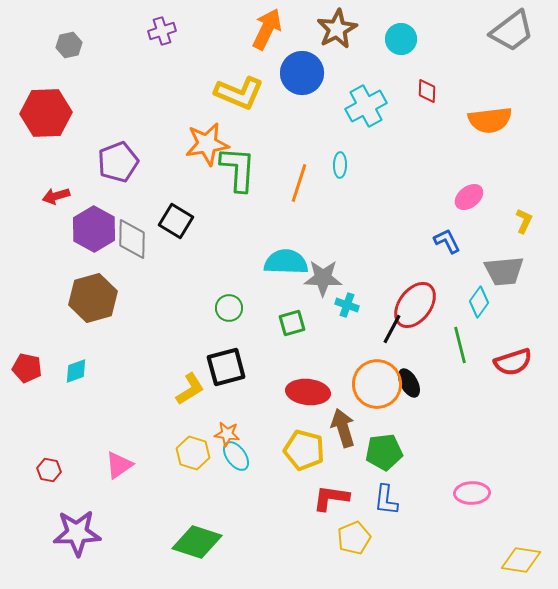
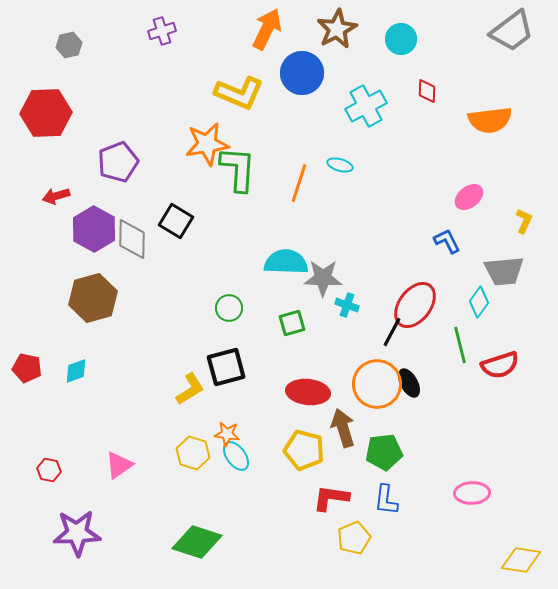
cyan ellipse at (340, 165): rotated 75 degrees counterclockwise
black line at (392, 329): moved 3 px down
red semicircle at (513, 362): moved 13 px left, 3 px down
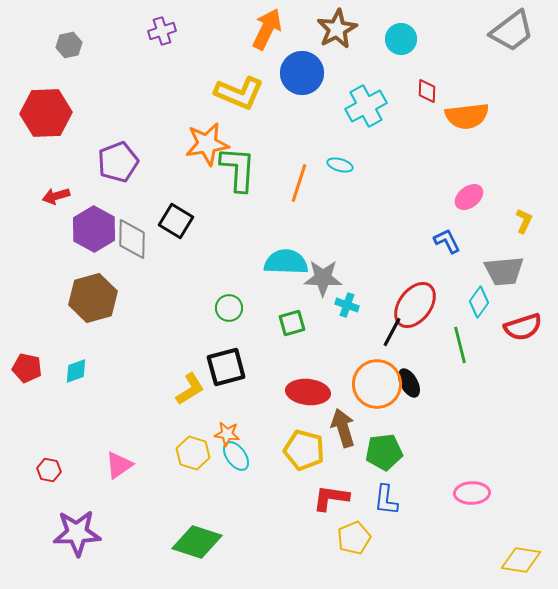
orange semicircle at (490, 120): moved 23 px left, 4 px up
red semicircle at (500, 365): moved 23 px right, 38 px up
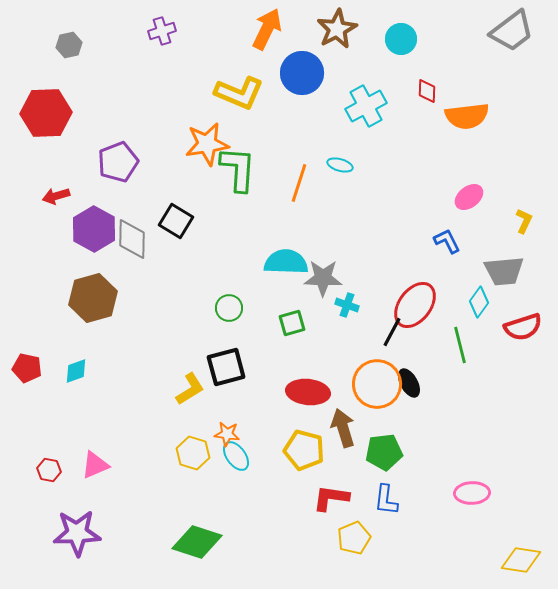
pink triangle at (119, 465): moved 24 px left; rotated 12 degrees clockwise
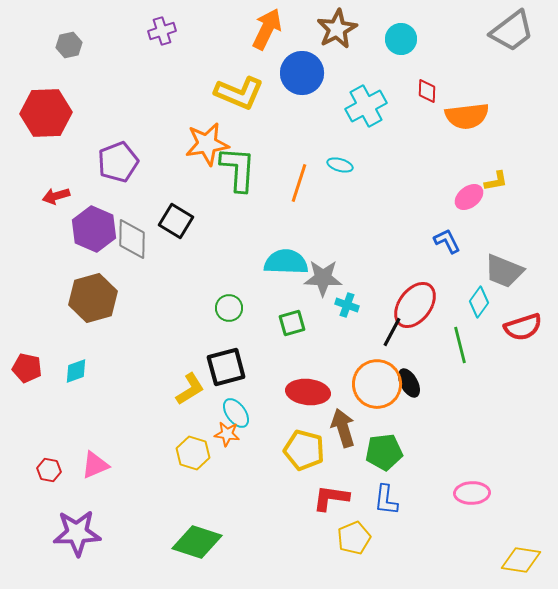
yellow L-shape at (524, 221): moved 28 px left, 40 px up; rotated 55 degrees clockwise
purple hexagon at (94, 229): rotated 6 degrees counterclockwise
gray trapezoid at (504, 271): rotated 27 degrees clockwise
cyan ellipse at (236, 456): moved 43 px up
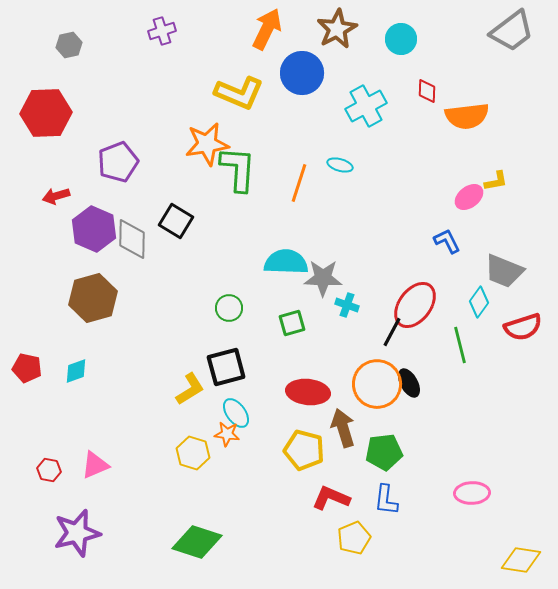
red L-shape at (331, 498): rotated 15 degrees clockwise
purple star at (77, 533): rotated 12 degrees counterclockwise
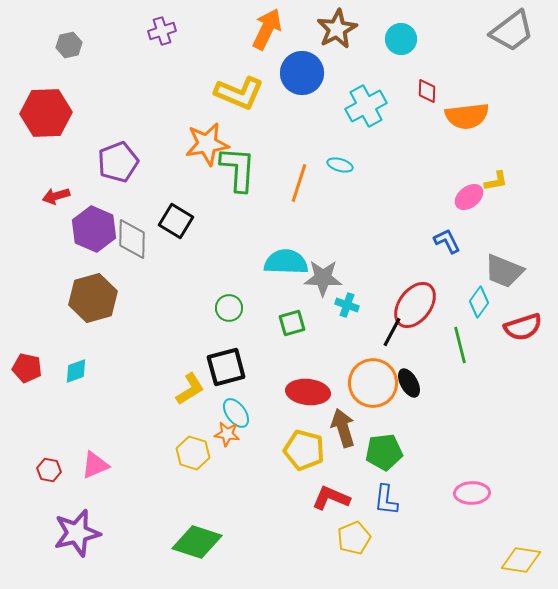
orange circle at (377, 384): moved 4 px left, 1 px up
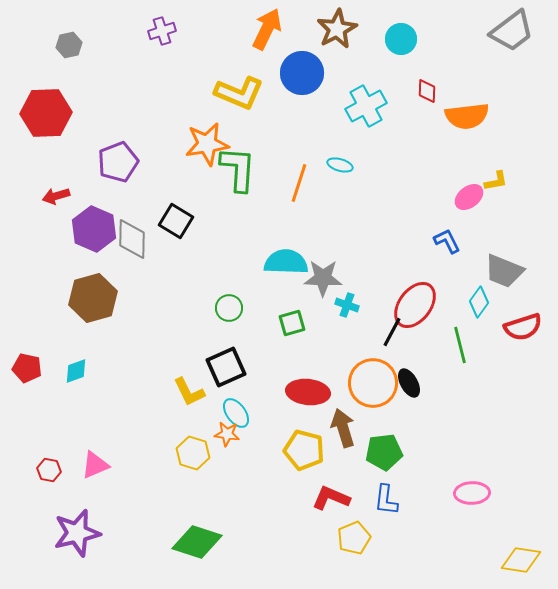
black square at (226, 367): rotated 9 degrees counterclockwise
yellow L-shape at (190, 389): moved 1 px left, 3 px down; rotated 96 degrees clockwise
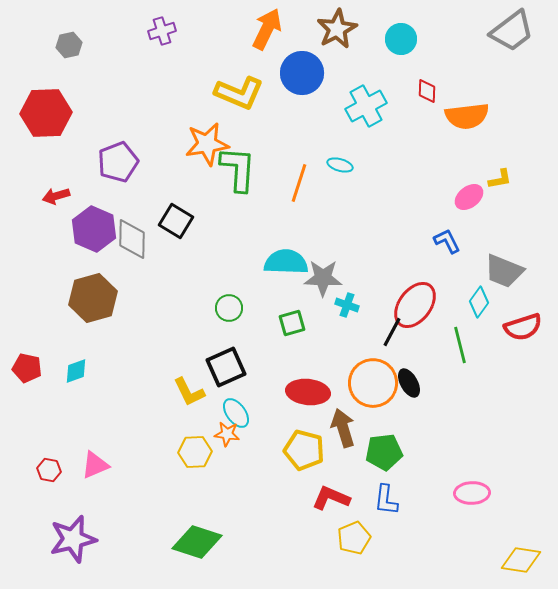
yellow L-shape at (496, 181): moved 4 px right, 2 px up
yellow hexagon at (193, 453): moved 2 px right, 1 px up; rotated 20 degrees counterclockwise
purple star at (77, 533): moved 4 px left, 6 px down
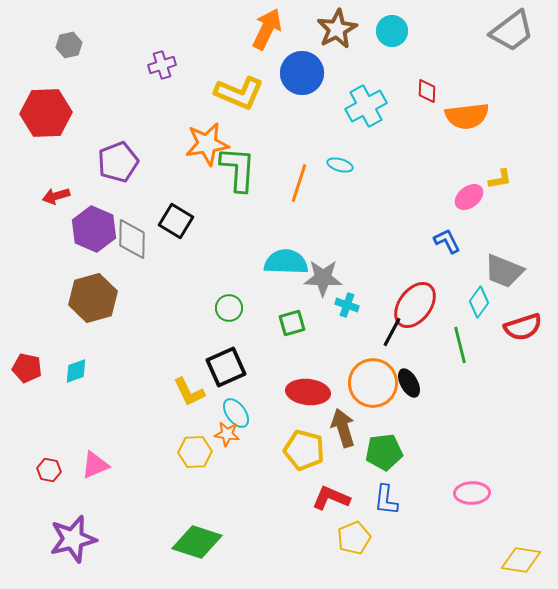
purple cross at (162, 31): moved 34 px down
cyan circle at (401, 39): moved 9 px left, 8 px up
